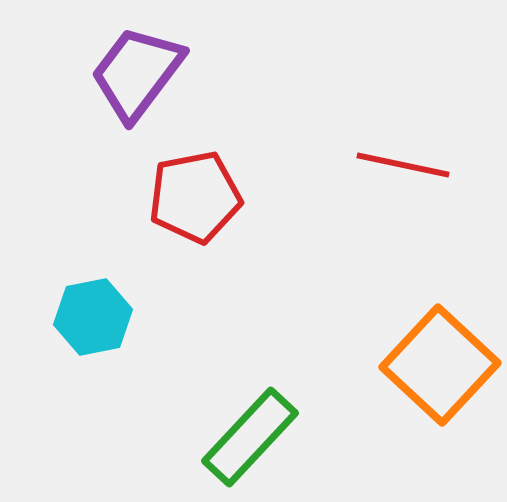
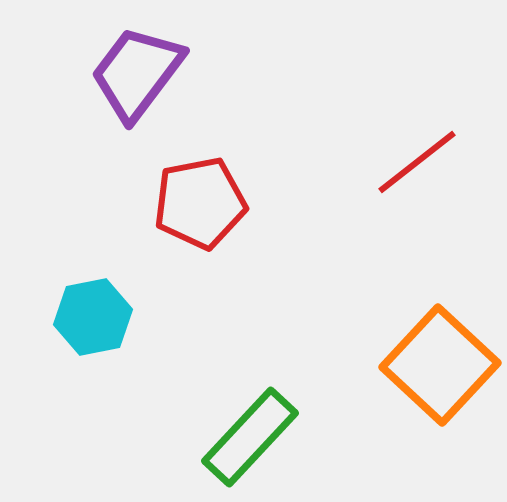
red line: moved 14 px right, 3 px up; rotated 50 degrees counterclockwise
red pentagon: moved 5 px right, 6 px down
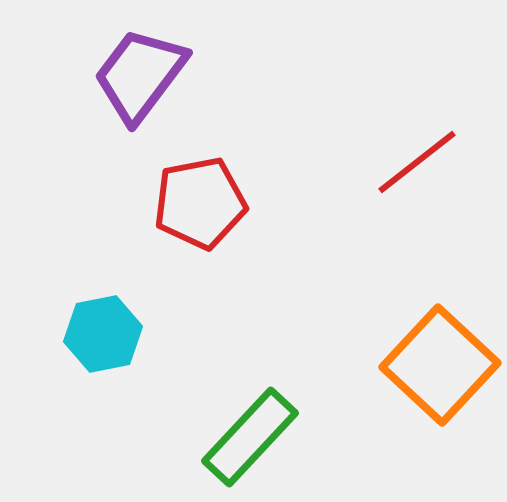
purple trapezoid: moved 3 px right, 2 px down
cyan hexagon: moved 10 px right, 17 px down
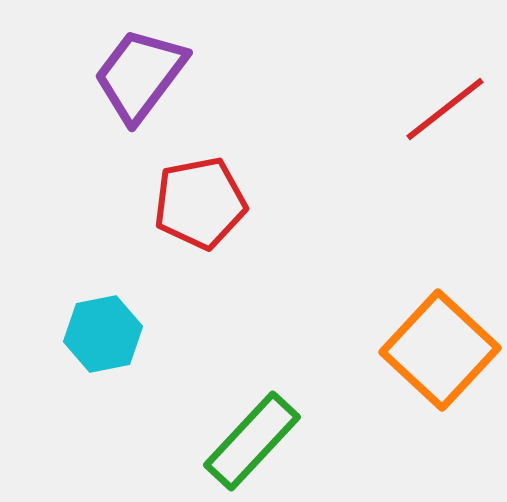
red line: moved 28 px right, 53 px up
orange square: moved 15 px up
green rectangle: moved 2 px right, 4 px down
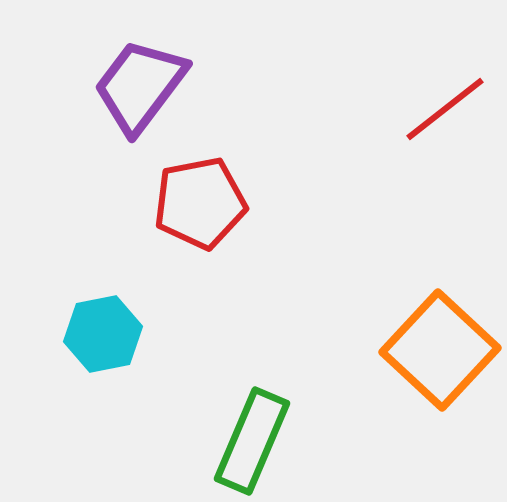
purple trapezoid: moved 11 px down
green rectangle: rotated 20 degrees counterclockwise
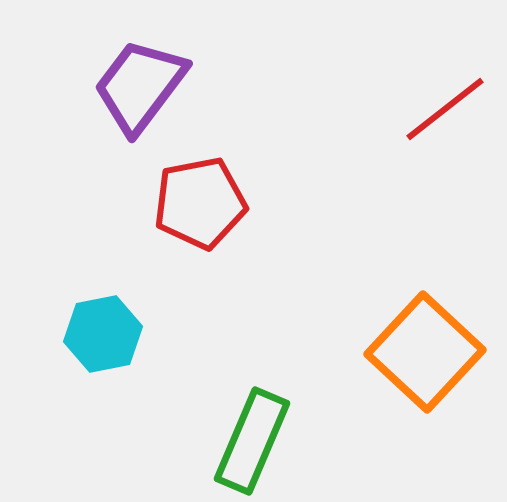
orange square: moved 15 px left, 2 px down
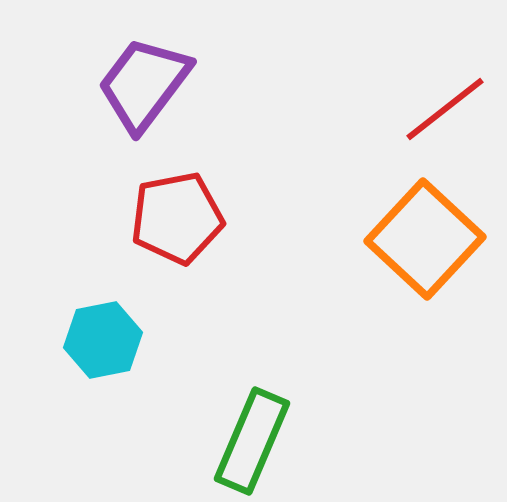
purple trapezoid: moved 4 px right, 2 px up
red pentagon: moved 23 px left, 15 px down
cyan hexagon: moved 6 px down
orange square: moved 113 px up
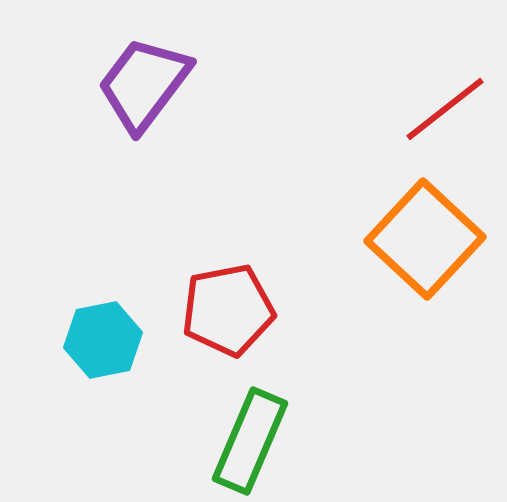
red pentagon: moved 51 px right, 92 px down
green rectangle: moved 2 px left
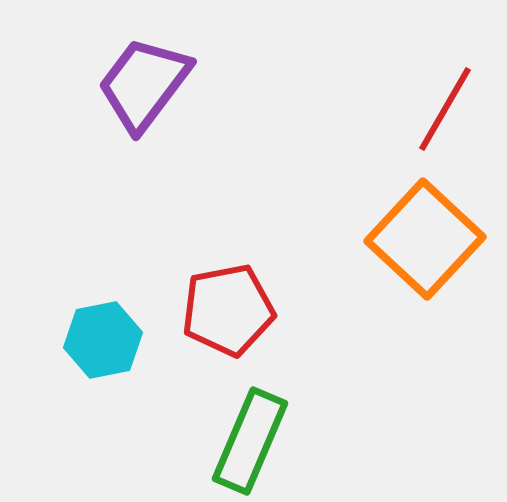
red line: rotated 22 degrees counterclockwise
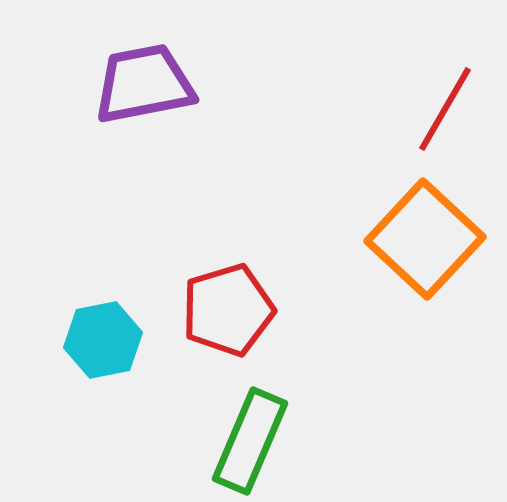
purple trapezoid: rotated 42 degrees clockwise
red pentagon: rotated 6 degrees counterclockwise
